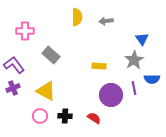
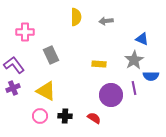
yellow semicircle: moved 1 px left
pink cross: moved 1 px down
blue triangle: rotated 32 degrees counterclockwise
gray rectangle: rotated 24 degrees clockwise
yellow rectangle: moved 2 px up
blue semicircle: moved 1 px left, 3 px up
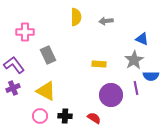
gray rectangle: moved 3 px left
purple line: moved 2 px right
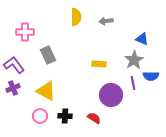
purple line: moved 3 px left, 5 px up
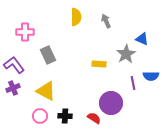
gray arrow: rotated 72 degrees clockwise
gray star: moved 8 px left, 6 px up
purple circle: moved 8 px down
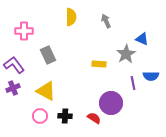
yellow semicircle: moved 5 px left
pink cross: moved 1 px left, 1 px up
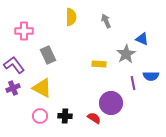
yellow triangle: moved 4 px left, 3 px up
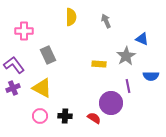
gray star: moved 2 px down
purple line: moved 5 px left, 3 px down
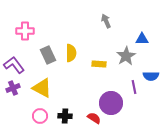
yellow semicircle: moved 36 px down
pink cross: moved 1 px right
blue triangle: rotated 24 degrees counterclockwise
purple line: moved 6 px right, 1 px down
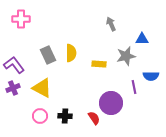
gray arrow: moved 5 px right, 3 px down
pink cross: moved 4 px left, 12 px up
gray star: rotated 18 degrees clockwise
red semicircle: rotated 24 degrees clockwise
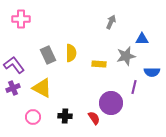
gray arrow: moved 2 px up; rotated 48 degrees clockwise
blue semicircle: moved 1 px right, 4 px up
purple line: rotated 24 degrees clockwise
pink circle: moved 7 px left, 1 px down
